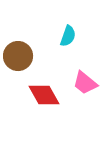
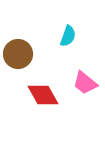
brown circle: moved 2 px up
red diamond: moved 1 px left
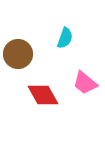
cyan semicircle: moved 3 px left, 2 px down
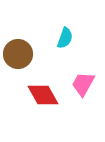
pink trapezoid: moved 2 px left, 1 px down; rotated 80 degrees clockwise
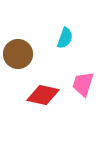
pink trapezoid: rotated 12 degrees counterclockwise
red diamond: rotated 48 degrees counterclockwise
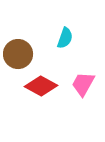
pink trapezoid: rotated 12 degrees clockwise
red diamond: moved 2 px left, 9 px up; rotated 16 degrees clockwise
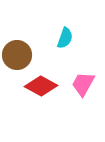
brown circle: moved 1 px left, 1 px down
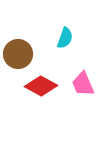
brown circle: moved 1 px right, 1 px up
pink trapezoid: rotated 52 degrees counterclockwise
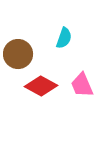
cyan semicircle: moved 1 px left
pink trapezoid: moved 1 px left, 1 px down
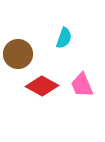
red diamond: moved 1 px right
